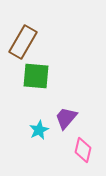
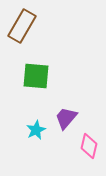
brown rectangle: moved 1 px left, 16 px up
cyan star: moved 3 px left
pink diamond: moved 6 px right, 4 px up
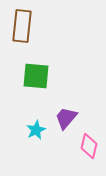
brown rectangle: rotated 24 degrees counterclockwise
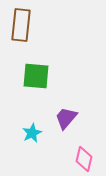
brown rectangle: moved 1 px left, 1 px up
cyan star: moved 4 px left, 3 px down
pink diamond: moved 5 px left, 13 px down
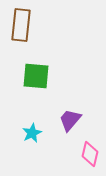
purple trapezoid: moved 4 px right, 2 px down
pink diamond: moved 6 px right, 5 px up
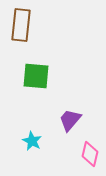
cyan star: moved 8 px down; rotated 18 degrees counterclockwise
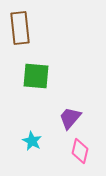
brown rectangle: moved 1 px left, 3 px down; rotated 12 degrees counterclockwise
purple trapezoid: moved 2 px up
pink diamond: moved 10 px left, 3 px up
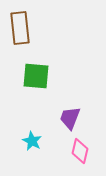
purple trapezoid: rotated 20 degrees counterclockwise
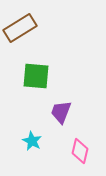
brown rectangle: rotated 64 degrees clockwise
purple trapezoid: moved 9 px left, 6 px up
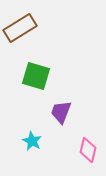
green square: rotated 12 degrees clockwise
pink diamond: moved 8 px right, 1 px up
